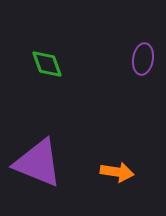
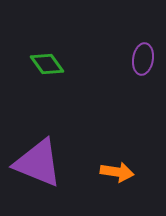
green diamond: rotated 16 degrees counterclockwise
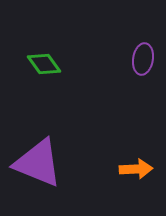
green diamond: moved 3 px left
orange arrow: moved 19 px right, 3 px up; rotated 12 degrees counterclockwise
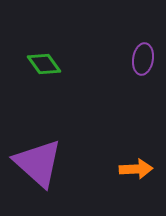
purple triangle: rotated 20 degrees clockwise
